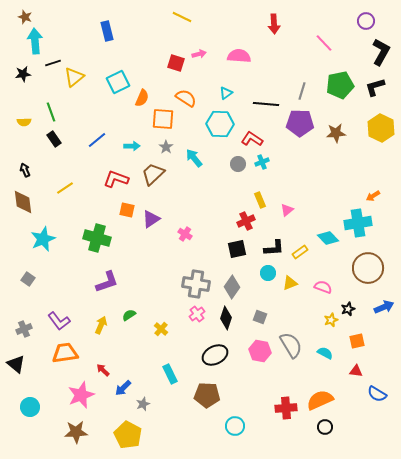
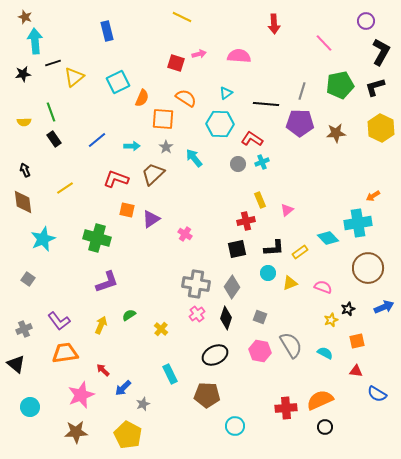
red cross at (246, 221): rotated 12 degrees clockwise
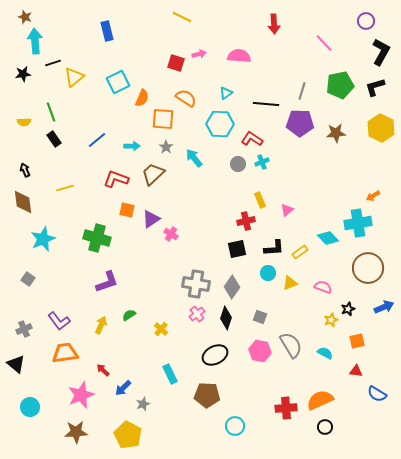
yellow line at (65, 188): rotated 18 degrees clockwise
pink cross at (185, 234): moved 14 px left
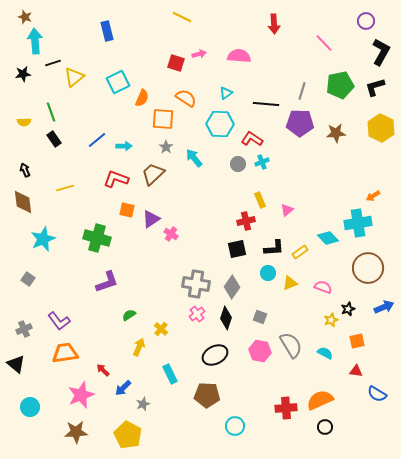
cyan arrow at (132, 146): moved 8 px left
yellow arrow at (101, 325): moved 38 px right, 22 px down
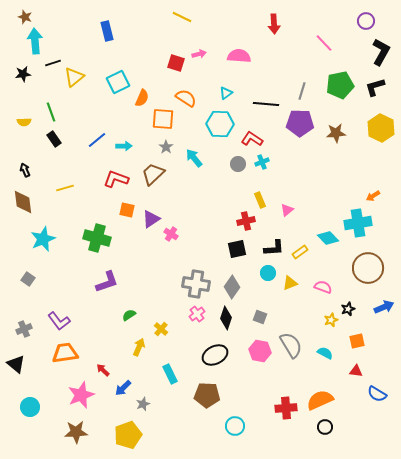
yellow pentagon at (128, 435): rotated 24 degrees clockwise
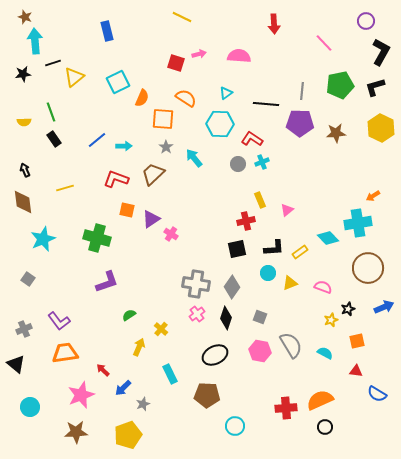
gray line at (302, 91): rotated 12 degrees counterclockwise
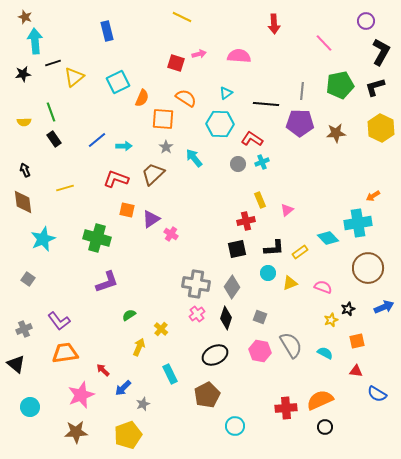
brown pentagon at (207, 395): rotated 30 degrees counterclockwise
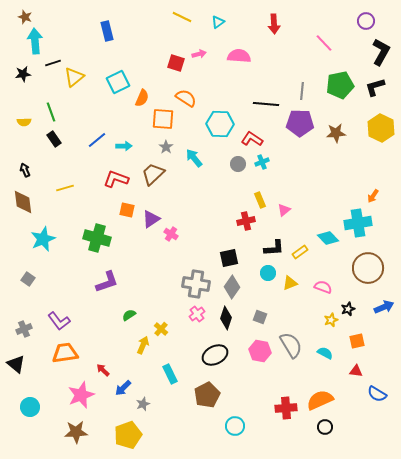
cyan triangle at (226, 93): moved 8 px left, 71 px up
orange arrow at (373, 196): rotated 24 degrees counterclockwise
pink triangle at (287, 210): moved 3 px left
black square at (237, 249): moved 8 px left, 9 px down
yellow arrow at (139, 347): moved 4 px right, 2 px up
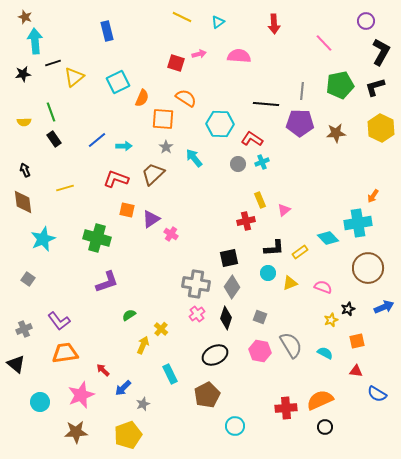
cyan circle at (30, 407): moved 10 px right, 5 px up
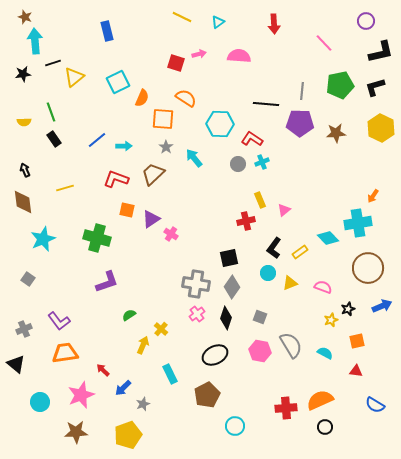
black L-shape at (381, 52): rotated 48 degrees clockwise
black L-shape at (274, 248): rotated 130 degrees clockwise
blue arrow at (384, 307): moved 2 px left, 1 px up
blue semicircle at (377, 394): moved 2 px left, 11 px down
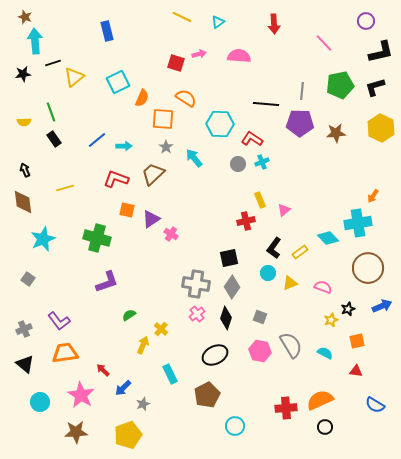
black triangle at (16, 364): moved 9 px right
pink star at (81, 395): rotated 20 degrees counterclockwise
